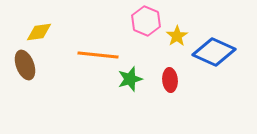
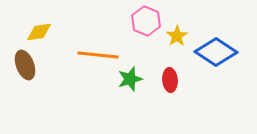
blue diamond: moved 2 px right; rotated 9 degrees clockwise
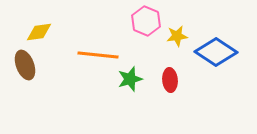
yellow star: rotated 25 degrees clockwise
